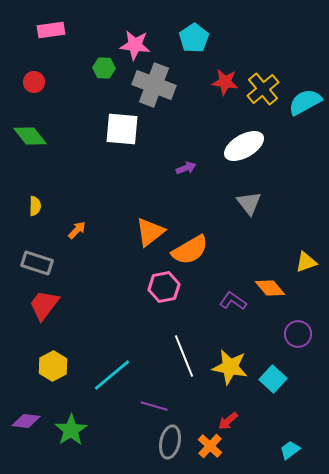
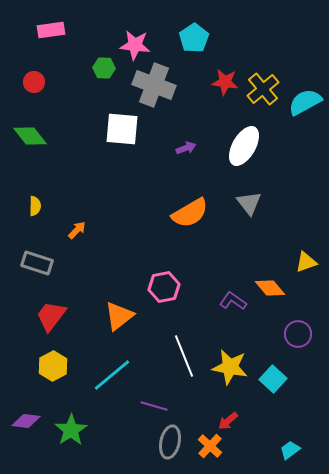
white ellipse: rotated 30 degrees counterclockwise
purple arrow: moved 20 px up
orange triangle: moved 31 px left, 84 px down
orange semicircle: moved 37 px up
red trapezoid: moved 7 px right, 11 px down
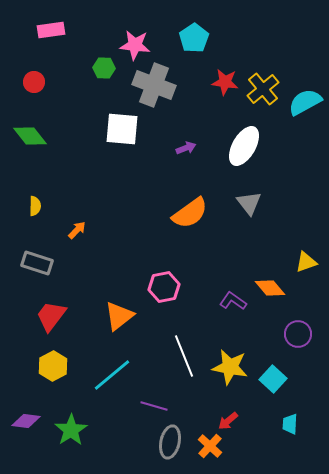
orange semicircle: rotated 6 degrees counterclockwise
cyan trapezoid: moved 26 px up; rotated 50 degrees counterclockwise
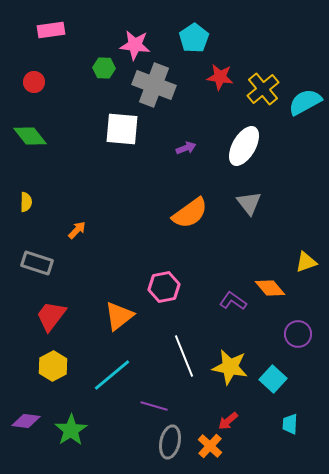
red star: moved 5 px left, 5 px up
yellow semicircle: moved 9 px left, 4 px up
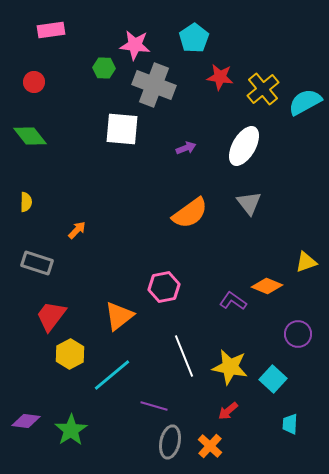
orange diamond: moved 3 px left, 2 px up; rotated 28 degrees counterclockwise
yellow hexagon: moved 17 px right, 12 px up
red arrow: moved 10 px up
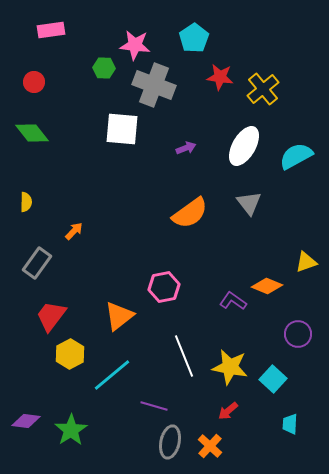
cyan semicircle: moved 9 px left, 54 px down
green diamond: moved 2 px right, 3 px up
orange arrow: moved 3 px left, 1 px down
gray rectangle: rotated 72 degrees counterclockwise
